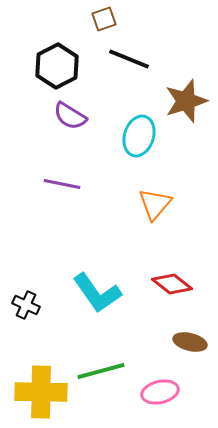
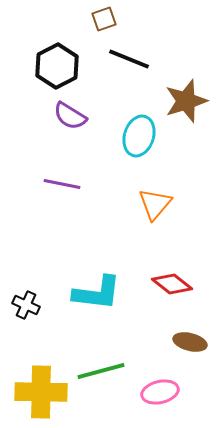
cyan L-shape: rotated 48 degrees counterclockwise
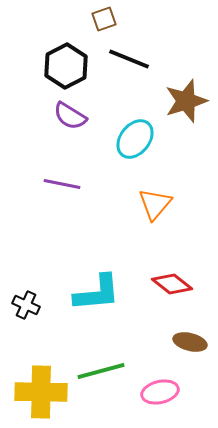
black hexagon: moved 9 px right
cyan ellipse: moved 4 px left, 3 px down; rotated 21 degrees clockwise
cyan L-shape: rotated 12 degrees counterclockwise
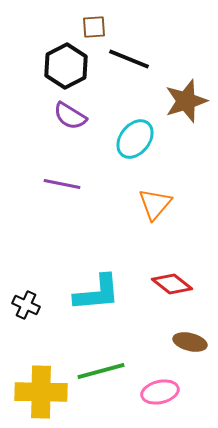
brown square: moved 10 px left, 8 px down; rotated 15 degrees clockwise
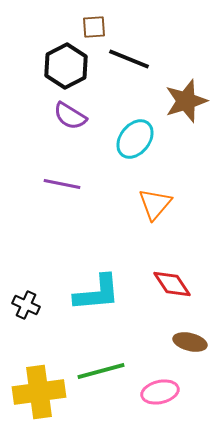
red diamond: rotated 18 degrees clockwise
yellow cross: moved 2 px left; rotated 9 degrees counterclockwise
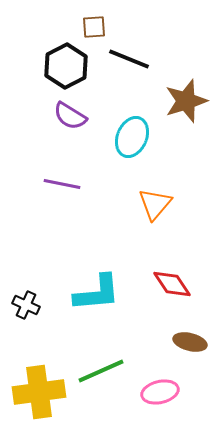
cyan ellipse: moved 3 px left, 2 px up; rotated 15 degrees counterclockwise
green line: rotated 9 degrees counterclockwise
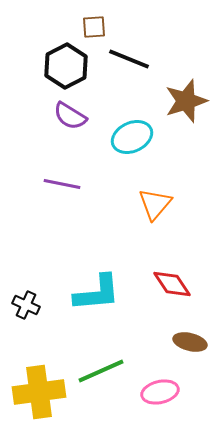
cyan ellipse: rotated 42 degrees clockwise
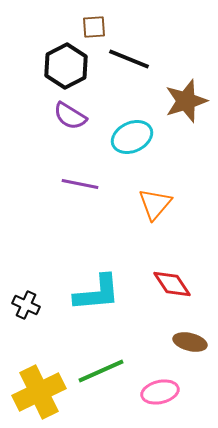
purple line: moved 18 px right
yellow cross: rotated 18 degrees counterclockwise
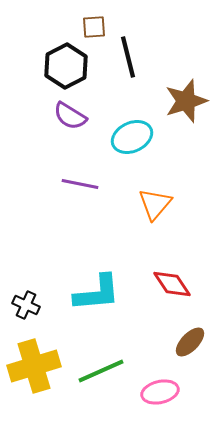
black line: moved 1 px left, 2 px up; rotated 54 degrees clockwise
brown ellipse: rotated 60 degrees counterclockwise
yellow cross: moved 5 px left, 26 px up; rotated 9 degrees clockwise
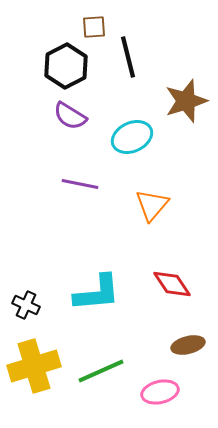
orange triangle: moved 3 px left, 1 px down
brown ellipse: moved 2 px left, 3 px down; rotated 32 degrees clockwise
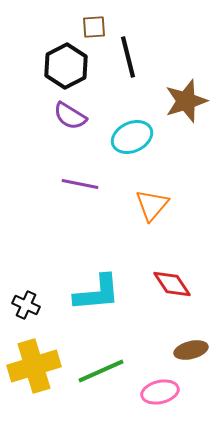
brown ellipse: moved 3 px right, 5 px down
